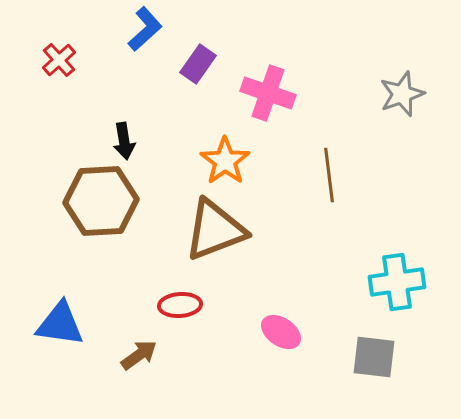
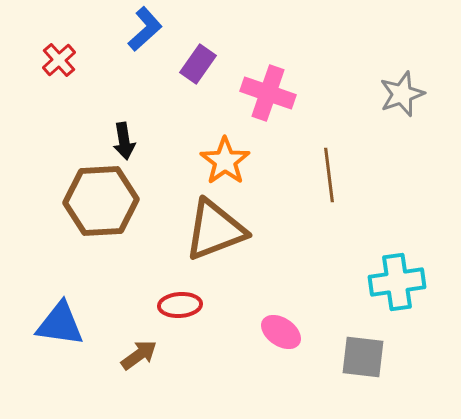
gray square: moved 11 px left
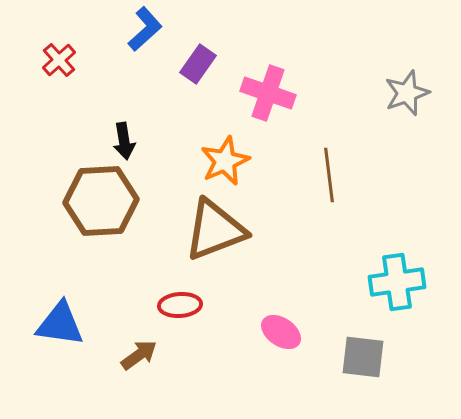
gray star: moved 5 px right, 1 px up
orange star: rotated 12 degrees clockwise
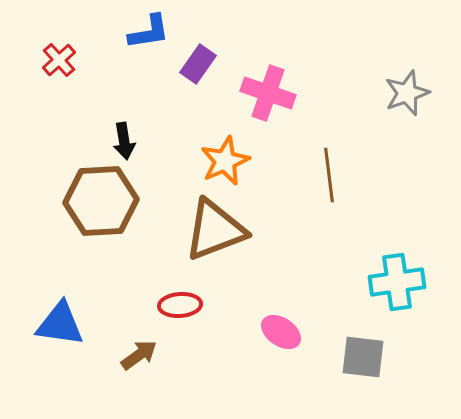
blue L-shape: moved 4 px right, 3 px down; rotated 33 degrees clockwise
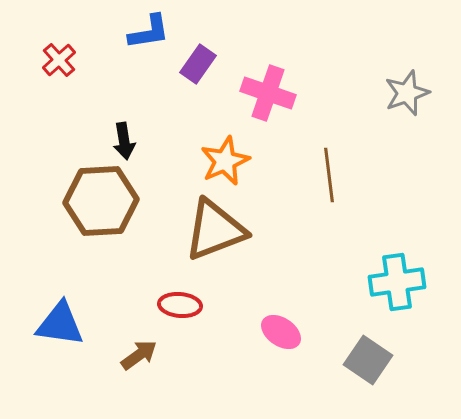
red ellipse: rotated 9 degrees clockwise
gray square: moved 5 px right, 3 px down; rotated 27 degrees clockwise
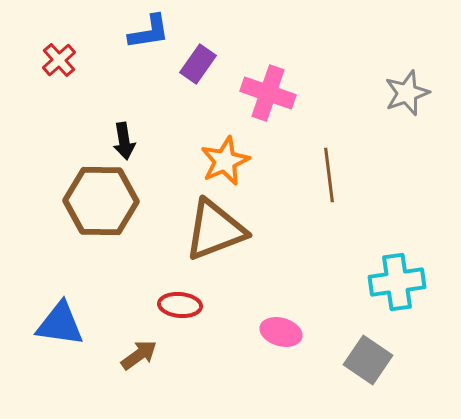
brown hexagon: rotated 4 degrees clockwise
pink ellipse: rotated 18 degrees counterclockwise
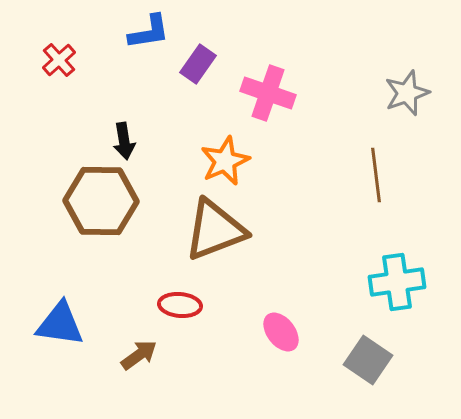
brown line: moved 47 px right
pink ellipse: rotated 36 degrees clockwise
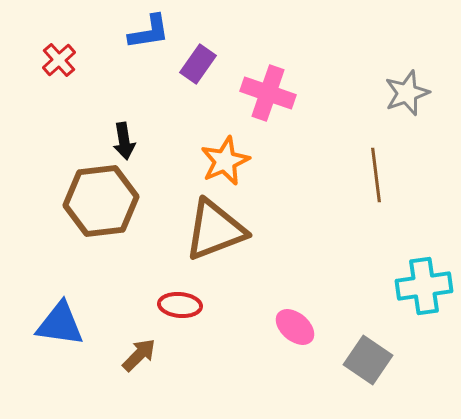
brown hexagon: rotated 8 degrees counterclockwise
cyan cross: moved 27 px right, 4 px down
pink ellipse: moved 14 px right, 5 px up; rotated 12 degrees counterclockwise
brown arrow: rotated 9 degrees counterclockwise
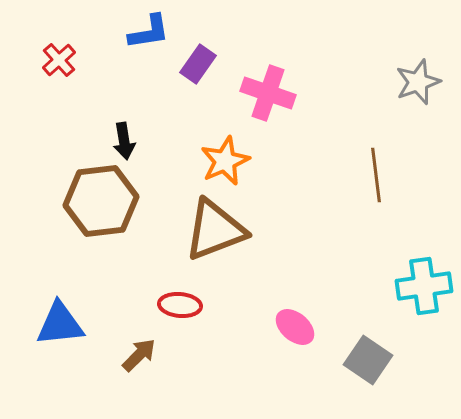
gray star: moved 11 px right, 11 px up
blue triangle: rotated 14 degrees counterclockwise
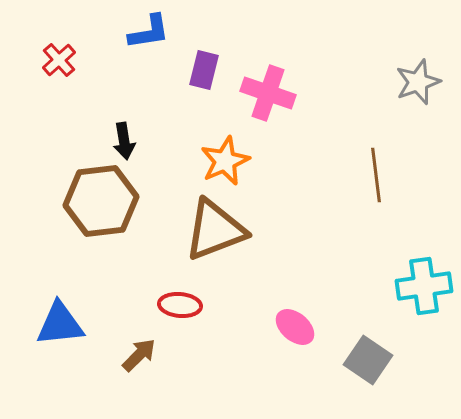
purple rectangle: moved 6 px right, 6 px down; rotated 21 degrees counterclockwise
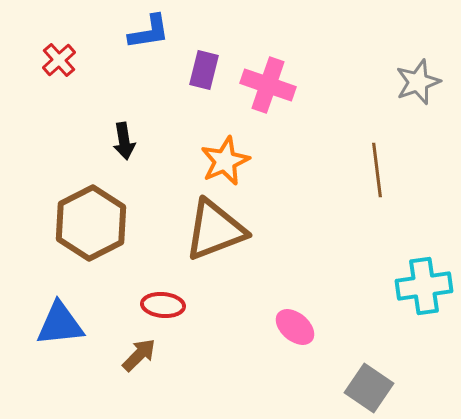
pink cross: moved 8 px up
brown line: moved 1 px right, 5 px up
brown hexagon: moved 10 px left, 22 px down; rotated 20 degrees counterclockwise
red ellipse: moved 17 px left
gray square: moved 1 px right, 28 px down
